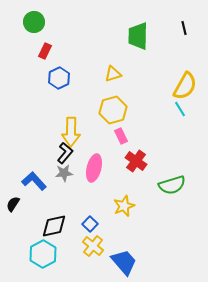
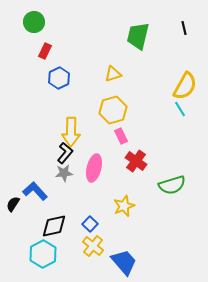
green trapezoid: rotated 12 degrees clockwise
blue L-shape: moved 1 px right, 10 px down
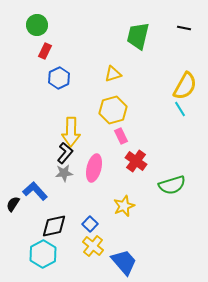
green circle: moved 3 px right, 3 px down
black line: rotated 64 degrees counterclockwise
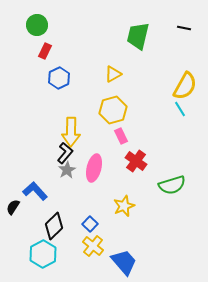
yellow triangle: rotated 12 degrees counterclockwise
gray star: moved 3 px right, 3 px up; rotated 24 degrees counterclockwise
black semicircle: moved 3 px down
black diamond: rotated 32 degrees counterclockwise
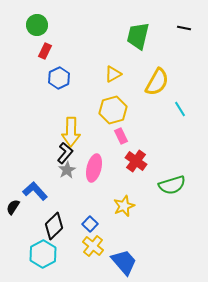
yellow semicircle: moved 28 px left, 4 px up
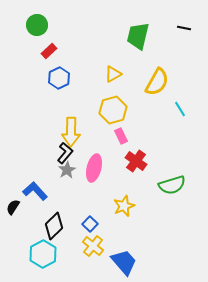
red rectangle: moved 4 px right; rotated 21 degrees clockwise
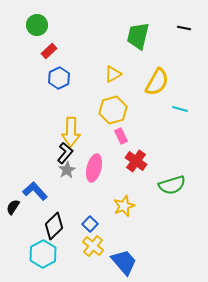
cyan line: rotated 42 degrees counterclockwise
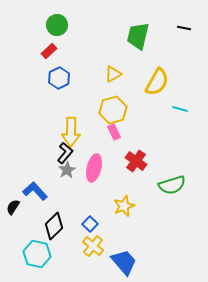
green circle: moved 20 px right
pink rectangle: moved 7 px left, 4 px up
cyan hexagon: moved 6 px left; rotated 20 degrees counterclockwise
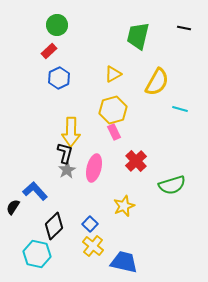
black L-shape: rotated 25 degrees counterclockwise
red cross: rotated 10 degrees clockwise
blue trapezoid: rotated 36 degrees counterclockwise
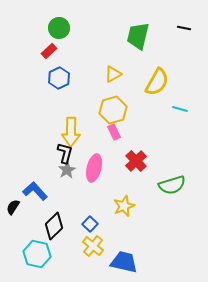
green circle: moved 2 px right, 3 px down
